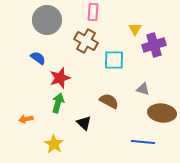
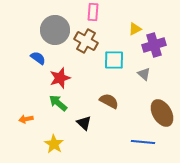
gray circle: moved 8 px right, 10 px down
yellow triangle: rotated 32 degrees clockwise
gray triangle: moved 1 px right, 15 px up; rotated 24 degrees clockwise
green arrow: rotated 66 degrees counterclockwise
brown ellipse: rotated 52 degrees clockwise
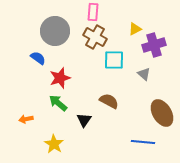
gray circle: moved 1 px down
brown cross: moved 9 px right, 4 px up
black triangle: moved 3 px up; rotated 21 degrees clockwise
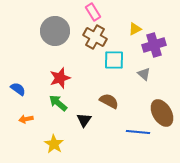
pink rectangle: rotated 36 degrees counterclockwise
blue semicircle: moved 20 px left, 31 px down
blue line: moved 5 px left, 10 px up
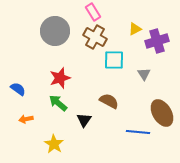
purple cross: moved 3 px right, 4 px up
gray triangle: rotated 16 degrees clockwise
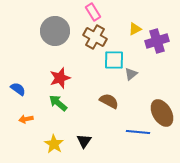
gray triangle: moved 13 px left; rotated 24 degrees clockwise
black triangle: moved 21 px down
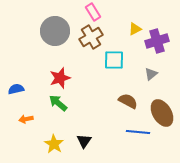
brown cross: moved 4 px left; rotated 30 degrees clockwise
gray triangle: moved 20 px right
blue semicircle: moved 2 px left; rotated 49 degrees counterclockwise
brown semicircle: moved 19 px right
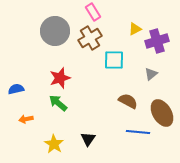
brown cross: moved 1 px left, 1 px down
black triangle: moved 4 px right, 2 px up
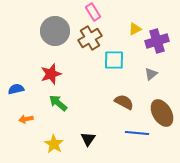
red star: moved 9 px left, 4 px up
brown semicircle: moved 4 px left, 1 px down
blue line: moved 1 px left, 1 px down
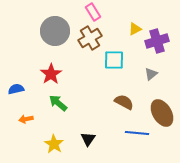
red star: rotated 15 degrees counterclockwise
